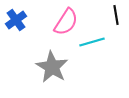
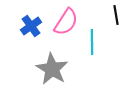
blue cross: moved 15 px right, 6 px down
cyan line: rotated 75 degrees counterclockwise
gray star: moved 2 px down
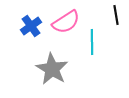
pink semicircle: rotated 24 degrees clockwise
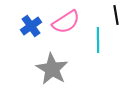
cyan line: moved 6 px right, 2 px up
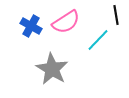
blue cross: rotated 25 degrees counterclockwise
cyan line: rotated 45 degrees clockwise
